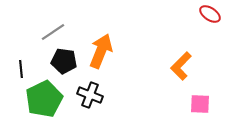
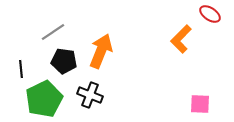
orange L-shape: moved 27 px up
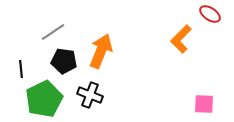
pink square: moved 4 px right
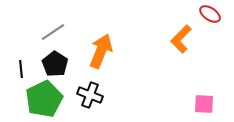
black pentagon: moved 9 px left, 3 px down; rotated 25 degrees clockwise
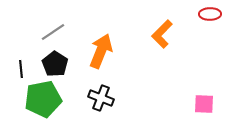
red ellipse: rotated 35 degrees counterclockwise
orange L-shape: moved 19 px left, 5 px up
black cross: moved 11 px right, 3 px down
green pentagon: moved 1 px left; rotated 15 degrees clockwise
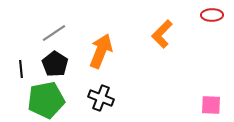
red ellipse: moved 2 px right, 1 px down
gray line: moved 1 px right, 1 px down
green pentagon: moved 3 px right, 1 px down
pink square: moved 7 px right, 1 px down
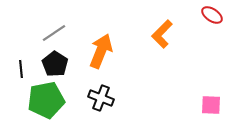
red ellipse: rotated 35 degrees clockwise
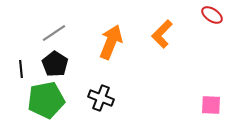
orange arrow: moved 10 px right, 9 px up
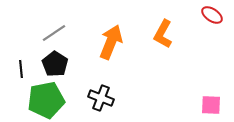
orange L-shape: moved 1 px right; rotated 16 degrees counterclockwise
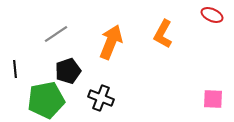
red ellipse: rotated 10 degrees counterclockwise
gray line: moved 2 px right, 1 px down
black pentagon: moved 13 px right, 7 px down; rotated 20 degrees clockwise
black line: moved 6 px left
pink square: moved 2 px right, 6 px up
